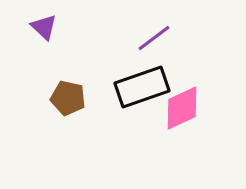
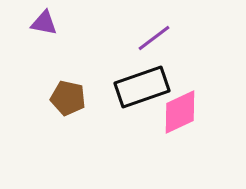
purple triangle: moved 4 px up; rotated 32 degrees counterclockwise
pink diamond: moved 2 px left, 4 px down
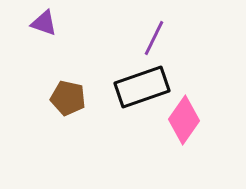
purple triangle: rotated 8 degrees clockwise
purple line: rotated 27 degrees counterclockwise
pink diamond: moved 4 px right, 8 px down; rotated 30 degrees counterclockwise
